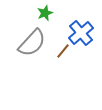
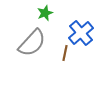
brown line: moved 2 px right, 2 px down; rotated 28 degrees counterclockwise
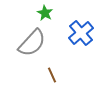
green star: rotated 21 degrees counterclockwise
brown line: moved 13 px left, 22 px down; rotated 35 degrees counterclockwise
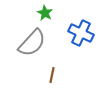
blue cross: rotated 25 degrees counterclockwise
brown line: rotated 35 degrees clockwise
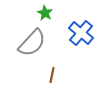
blue cross: rotated 15 degrees clockwise
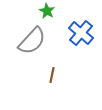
green star: moved 2 px right, 2 px up
gray semicircle: moved 2 px up
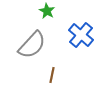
blue cross: moved 2 px down
gray semicircle: moved 4 px down
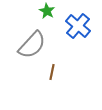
blue cross: moved 3 px left, 9 px up
brown line: moved 3 px up
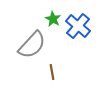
green star: moved 6 px right, 8 px down
brown line: rotated 21 degrees counterclockwise
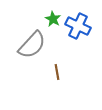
blue cross: rotated 15 degrees counterclockwise
brown line: moved 5 px right
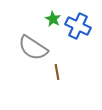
gray semicircle: moved 1 px right, 3 px down; rotated 80 degrees clockwise
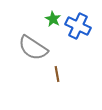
brown line: moved 2 px down
